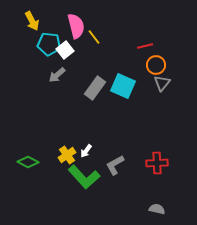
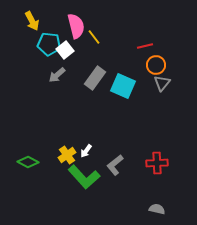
gray rectangle: moved 10 px up
gray L-shape: rotated 10 degrees counterclockwise
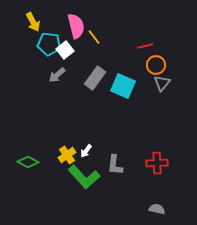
yellow arrow: moved 1 px right, 1 px down
gray L-shape: rotated 45 degrees counterclockwise
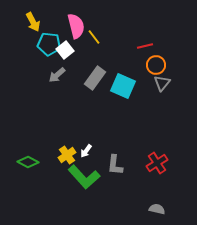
red cross: rotated 30 degrees counterclockwise
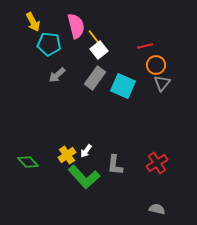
white square: moved 34 px right
green diamond: rotated 20 degrees clockwise
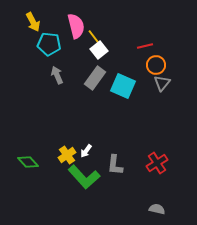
gray arrow: rotated 108 degrees clockwise
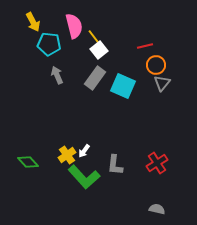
pink semicircle: moved 2 px left
white arrow: moved 2 px left
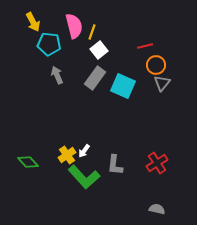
yellow line: moved 2 px left, 5 px up; rotated 56 degrees clockwise
